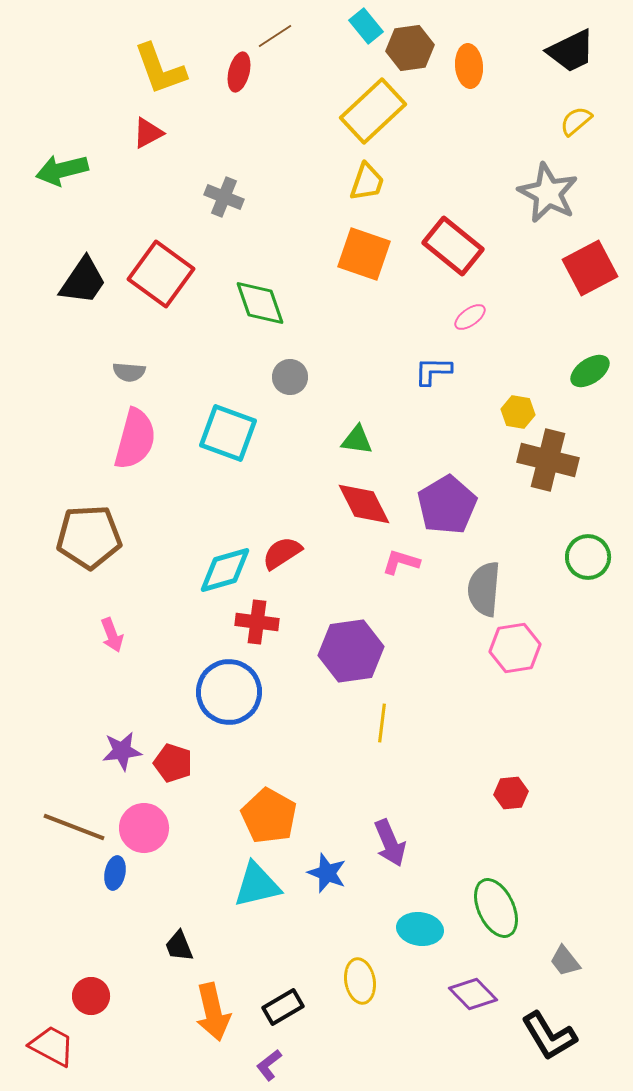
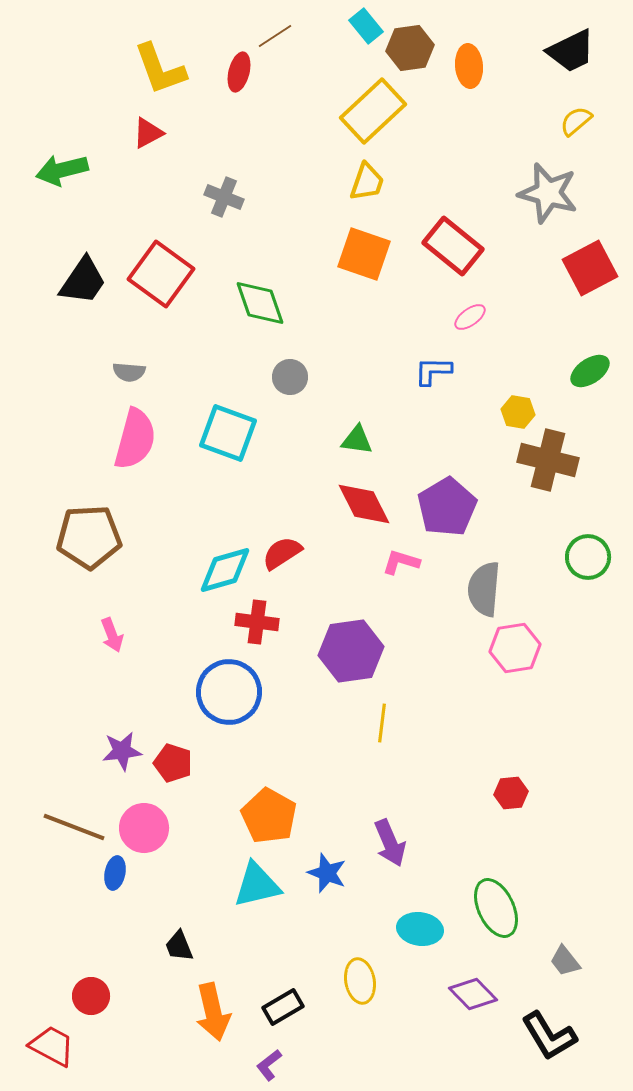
gray star at (548, 193): rotated 12 degrees counterclockwise
purple pentagon at (447, 505): moved 2 px down
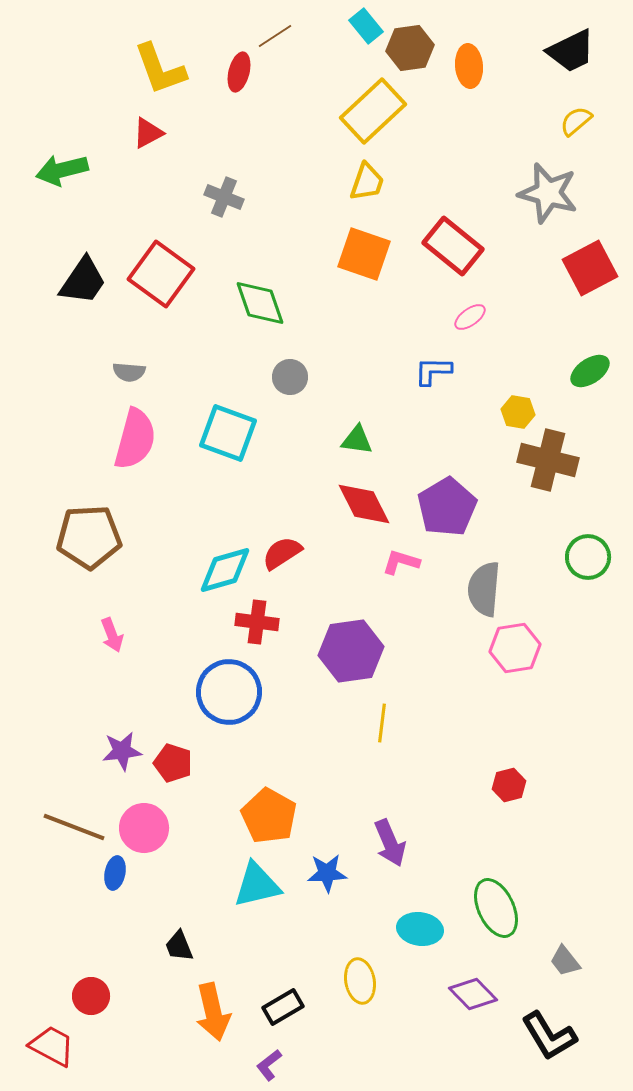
red hexagon at (511, 793): moved 2 px left, 8 px up; rotated 8 degrees counterclockwise
blue star at (327, 873): rotated 24 degrees counterclockwise
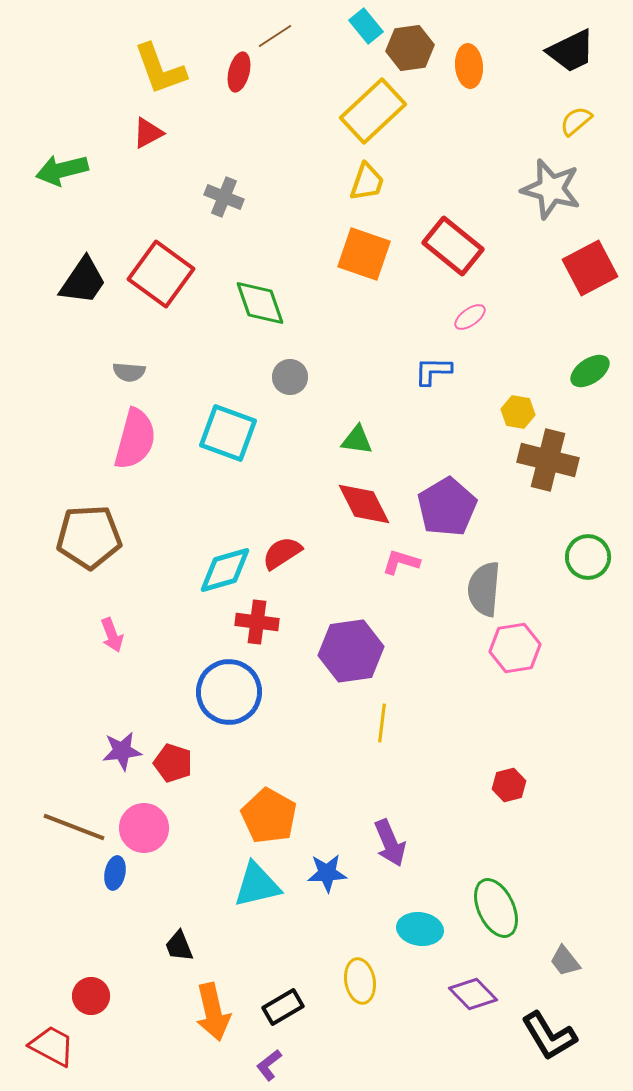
gray star at (548, 193): moved 3 px right, 4 px up
